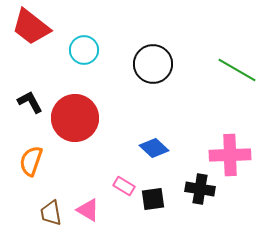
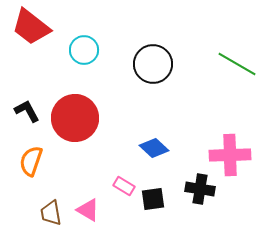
green line: moved 6 px up
black L-shape: moved 3 px left, 9 px down
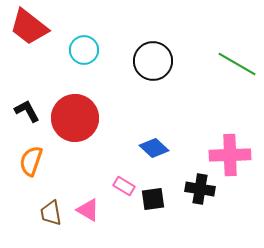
red trapezoid: moved 2 px left
black circle: moved 3 px up
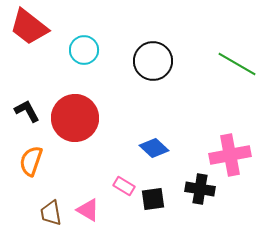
pink cross: rotated 9 degrees counterclockwise
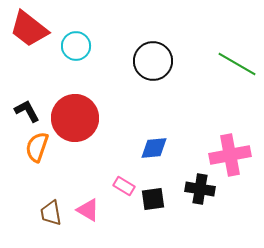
red trapezoid: moved 2 px down
cyan circle: moved 8 px left, 4 px up
blue diamond: rotated 48 degrees counterclockwise
orange semicircle: moved 6 px right, 14 px up
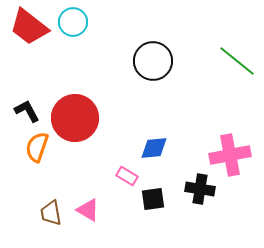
red trapezoid: moved 2 px up
cyan circle: moved 3 px left, 24 px up
green line: moved 3 px up; rotated 9 degrees clockwise
pink rectangle: moved 3 px right, 10 px up
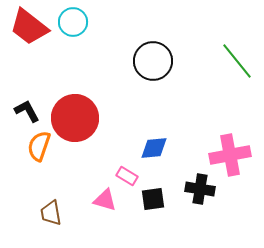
green line: rotated 12 degrees clockwise
orange semicircle: moved 2 px right, 1 px up
pink triangle: moved 17 px right, 10 px up; rotated 15 degrees counterclockwise
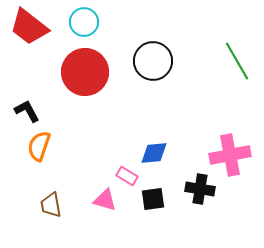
cyan circle: moved 11 px right
green line: rotated 9 degrees clockwise
red circle: moved 10 px right, 46 px up
blue diamond: moved 5 px down
brown trapezoid: moved 8 px up
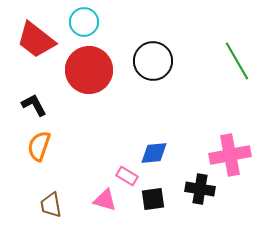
red trapezoid: moved 7 px right, 13 px down
red circle: moved 4 px right, 2 px up
black L-shape: moved 7 px right, 6 px up
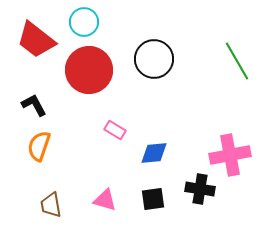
black circle: moved 1 px right, 2 px up
pink rectangle: moved 12 px left, 46 px up
